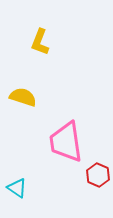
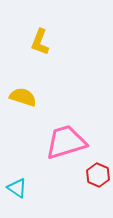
pink trapezoid: rotated 81 degrees clockwise
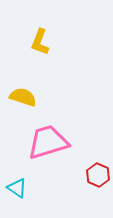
pink trapezoid: moved 18 px left
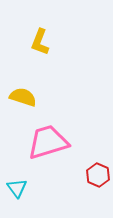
cyan triangle: rotated 20 degrees clockwise
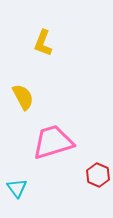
yellow L-shape: moved 3 px right, 1 px down
yellow semicircle: rotated 44 degrees clockwise
pink trapezoid: moved 5 px right
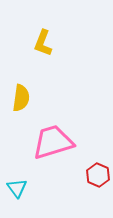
yellow semicircle: moved 2 px left, 1 px down; rotated 36 degrees clockwise
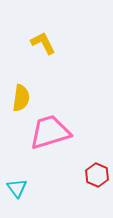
yellow L-shape: rotated 132 degrees clockwise
pink trapezoid: moved 3 px left, 10 px up
red hexagon: moved 1 px left
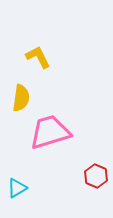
yellow L-shape: moved 5 px left, 14 px down
red hexagon: moved 1 px left, 1 px down
cyan triangle: rotated 35 degrees clockwise
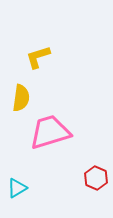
yellow L-shape: rotated 80 degrees counterclockwise
red hexagon: moved 2 px down
